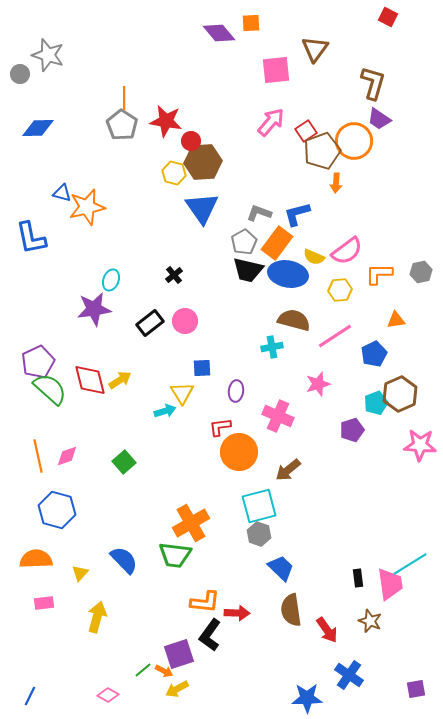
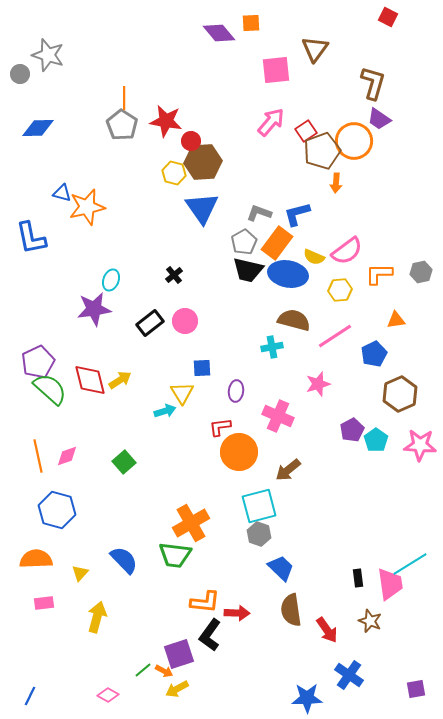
cyan pentagon at (376, 403): moved 37 px down; rotated 15 degrees counterclockwise
purple pentagon at (352, 430): rotated 10 degrees counterclockwise
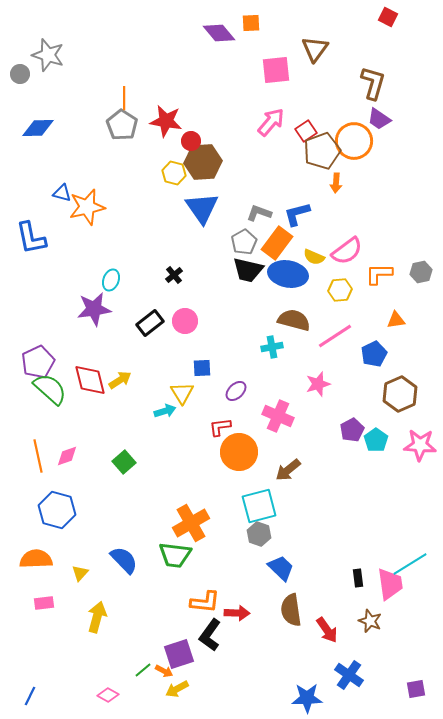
purple ellipse at (236, 391): rotated 40 degrees clockwise
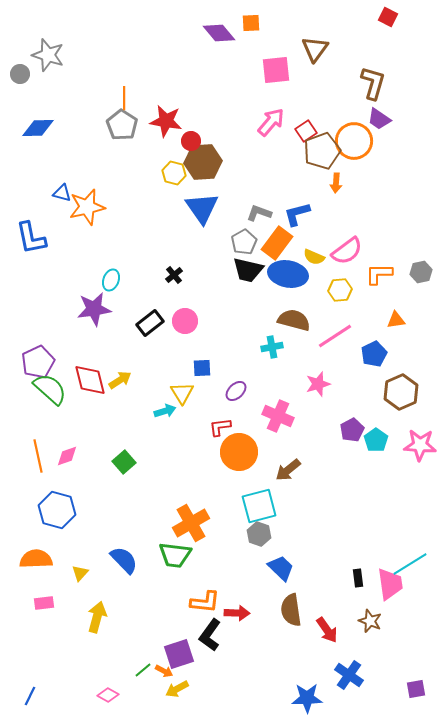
brown hexagon at (400, 394): moved 1 px right, 2 px up
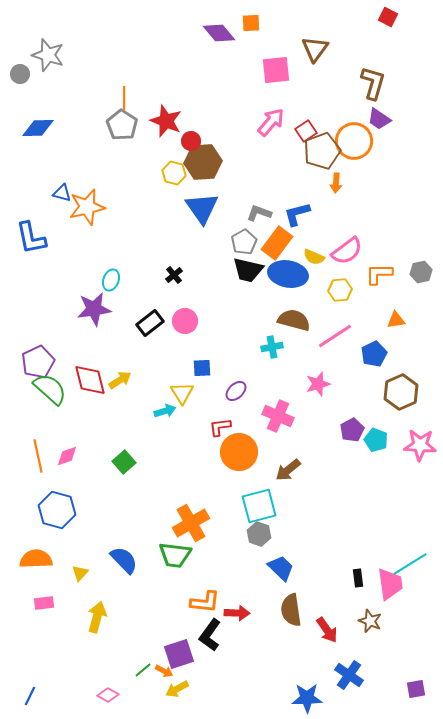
red star at (166, 121): rotated 12 degrees clockwise
cyan pentagon at (376, 440): rotated 15 degrees counterclockwise
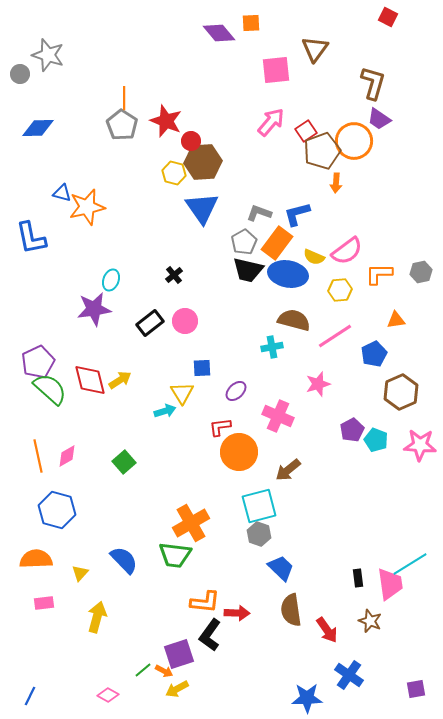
pink diamond at (67, 456): rotated 10 degrees counterclockwise
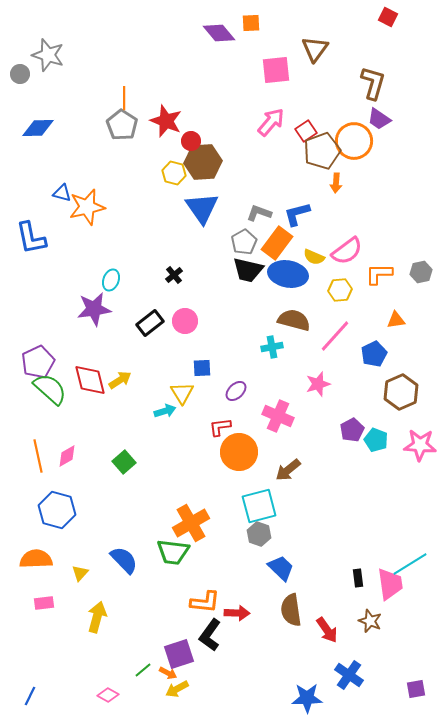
pink line at (335, 336): rotated 15 degrees counterclockwise
green trapezoid at (175, 555): moved 2 px left, 3 px up
orange arrow at (164, 671): moved 4 px right, 2 px down
